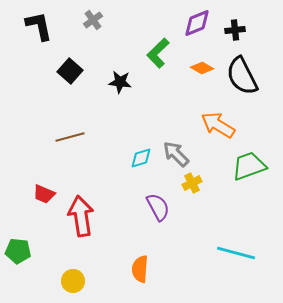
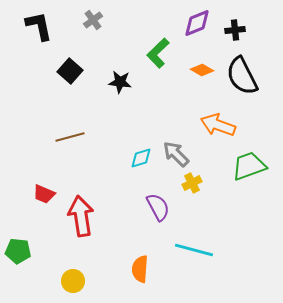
orange diamond: moved 2 px down
orange arrow: rotated 12 degrees counterclockwise
cyan line: moved 42 px left, 3 px up
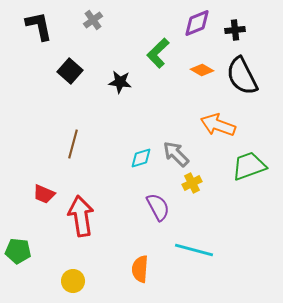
brown line: moved 3 px right, 7 px down; rotated 60 degrees counterclockwise
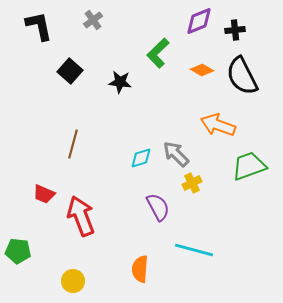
purple diamond: moved 2 px right, 2 px up
red arrow: rotated 12 degrees counterclockwise
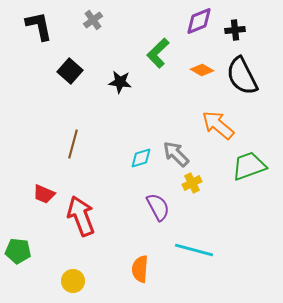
orange arrow: rotated 20 degrees clockwise
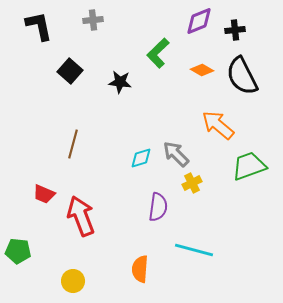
gray cross: rotated 30 degrees clockwise
purple semicircle: rotated 36 degrees clockwise
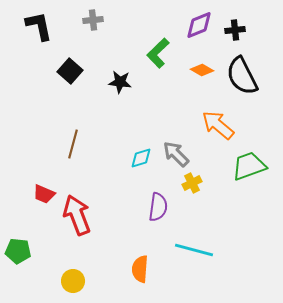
purple diamond: moved 4 px down
red arrow: moved 4 px left, 1 px up
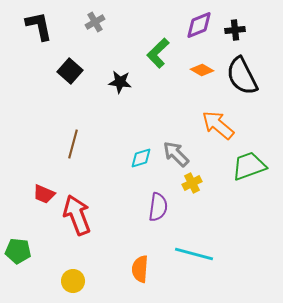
gray cross: moved 2 px right, 2 px down; rotated 24 degrees counterclockwise
cyan line: moved 4 px down
